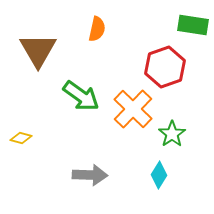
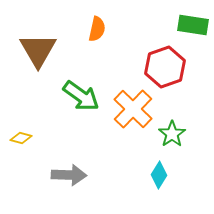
gray arrow: moved 21 px left
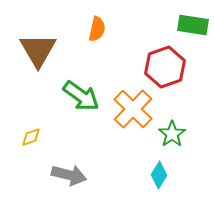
yellow diamond: moved 10 px right, 1 px up; rotated 35 degrees counterclockwise
gray arrow: rotated 12 degrees clockwise
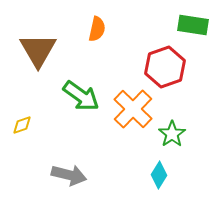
yellow diamond: moved 9 px left, 12 px up
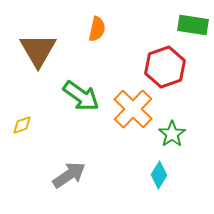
gray arrow: rotated 48 degrees counterclockwise
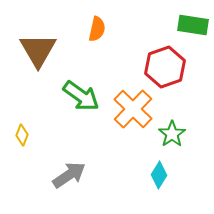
yellow diamond: moved 10 px down; rotated 50 degrees counterclockwise
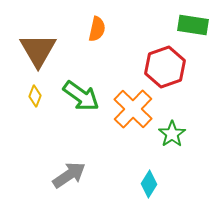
yellow diamond: moved 13 px right, 39 px up
cyan diamond: moved 10 px left, 9 px down
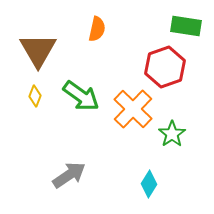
green rectangle: moved 7 px left, 1 px down
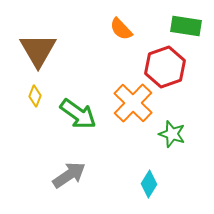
orange semicircle: moved 24 px right; rotated 125 degrees clockwise
green arrow: moved 3 px left, 18 px down
orange cross: moved 6 px up
green star: rotated 20 degrees counterclockwise
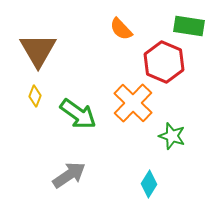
green rectangle: moved 3 px right
red hexagon: moved 1 px left, 5 px up; rotated 18 degrees counterclockwise
green star: moved 2 px down
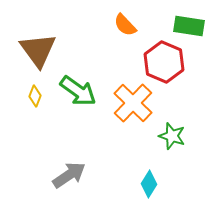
orange semicircle: moved 4 px right, 4 px up
brown triangle: rotated 6 degrees counterclockwise
green arrow: moved 23 px up
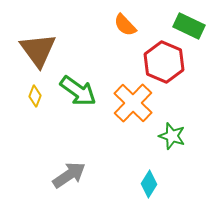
green rectangle: rotated 16 degrees clockwise
